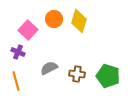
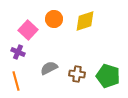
yellow diamond: moved 6 px right; rotated 55 degrees clockwise
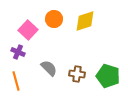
gray semicircle: rotated 72 degrees clockwise
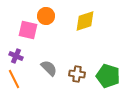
orange circle: moved 8 px left, 3 px up
pink square: rotated 30 degrees counterclockwise
purple cross: moved 2 px left, 4 px down
orange line: moved 2 px left, 2 px up; rotated 12 degrees counterclockwise
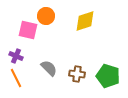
orange line: moved 2 px right, 1 px up
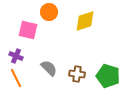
orange circle: moved 3 px right, 4 px up
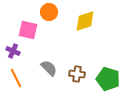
purple cross: moved 3 px left, 5 px up
green pentagon: moved 3 px down
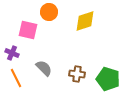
purple cross: moved 1 px left, 2 px down
gray semicircle: moved 5 px left
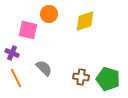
orange circle: moved 2 px down
brown cross: moved 4 px right, 3 px down
